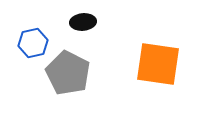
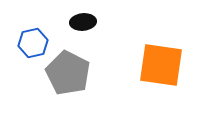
orange square: moved 3 px right, 1 px down
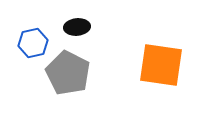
black ellipse: moved 6 px left, 5 px down
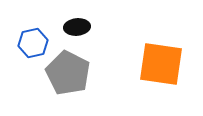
orange square: moved 1 px up
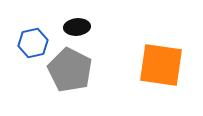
orange square: moved 1 px down
gray pentagon: moved 2 px right, 3 px up
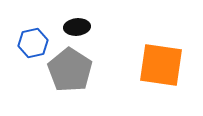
gray pentagon: rotated 6 degrees clockwise
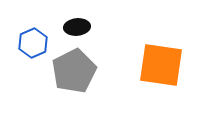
blue hexagon: rotated 12 degrees counterclockwise
gray pentagon: moved 4 px right, 1 px down; rotated 12 degrees clockwise
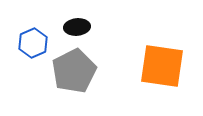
orange square: moved 1 px right, 1 px down
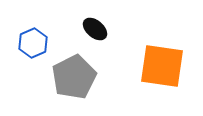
black ellipse: moved 18 px right, 2 px down; rotated 45 degrees clockwise
gray pentagon: moved 6 px down
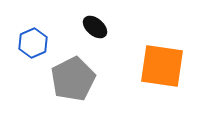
black ellipse: moved 2 px up
gray pentagon: moved 1 px left, 2 px down
